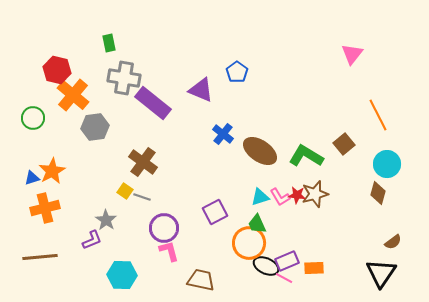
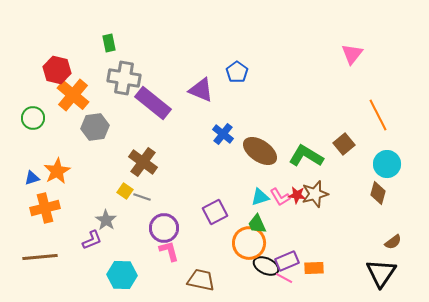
orange star at (52, 171): moved 5 px right
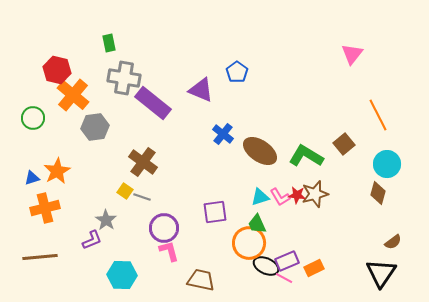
purple square at (215, 212): rotated 20 degrees clockwise
orange rectangle at (314, 268): rotated 24 degrees counterclockwise
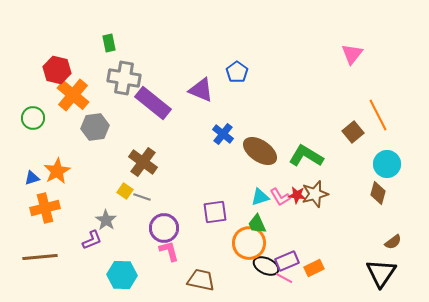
brown square at (344, 144): moved 9 px right, 12 px up
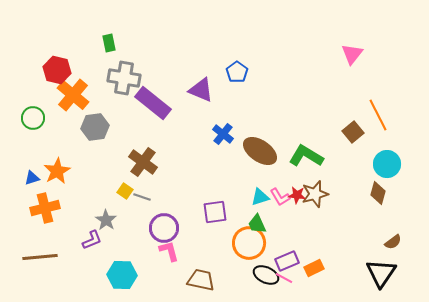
black ellipse at (266, 266): moved 9 px down
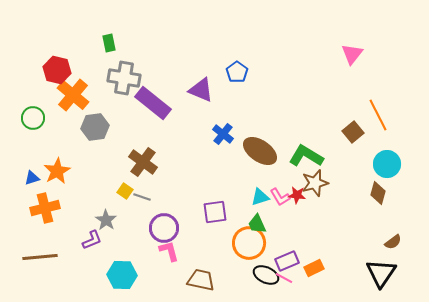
brown star at (315, 194): moved 11 px up
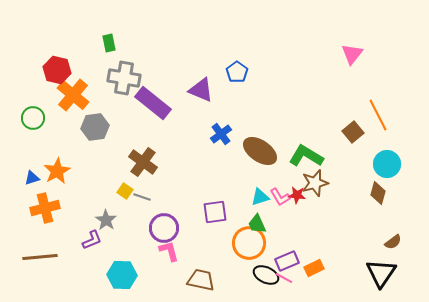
blue cross at (223, 134): moved 2 px left; rotated 15 degrees clockwise
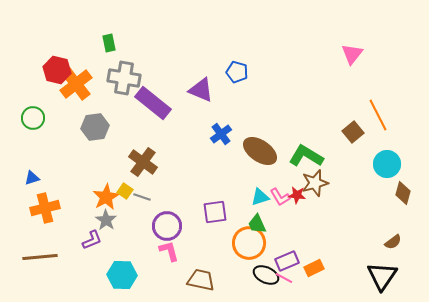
blue pentagon at (237, 72): rotated 20 degrees counterclockwise
orange cross at (73, 95): moved 3 px right, 11 px up; rotated 12 degrees clockwise
orange star at (57, 171): moved 49 px right, 26 px down
brown diamond at (378, 193): moved 25 px right
purple circle at (164, 228): moved 3 px right, 2 px up
black triangle at (381, 273): moved 1 px right, 3 px down
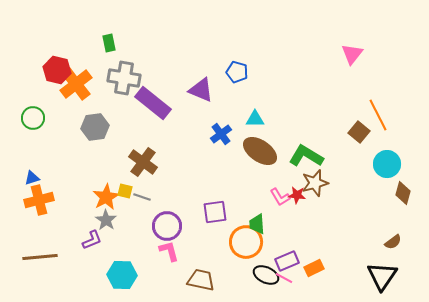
brown square at (353, 132): moved 6 px right; rotated 10 degrees counterclockwise
yellow square at (125, 191): rotated 21 degrees counterclockwise
cyan triangle at (260, 197): moved 5 px left, 78 px up; rotated 18 degrees clockwise
orange cross at (45, 208): moved 6 px left, 8 px up
green trapezoid at (257, 224): rotated 20 degrees clockwise
orange circle at (249, 243): moved 3 px left, 1 px up
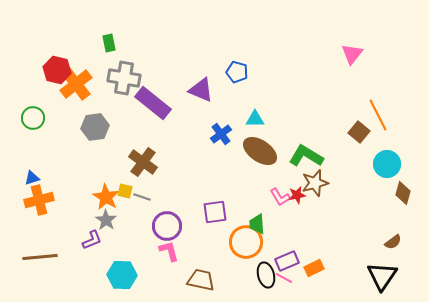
red star at (297, 195): rotated 18 degrees counterclockwise
orange star at (106, 197): rotated 12 degrees counterclockwise
black ellipse at (266, 275): rotated 50 degrees clockwise
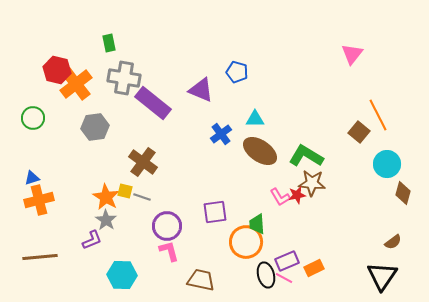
brown star at (315, 183): moved 3 px left; rotated 20 degrees clockwise
